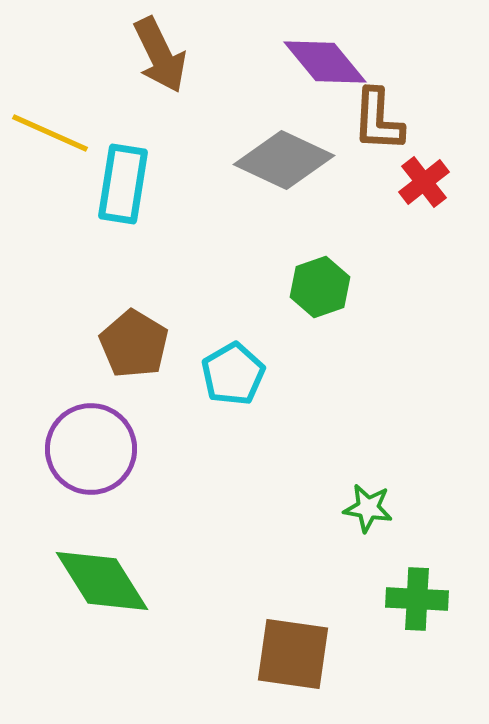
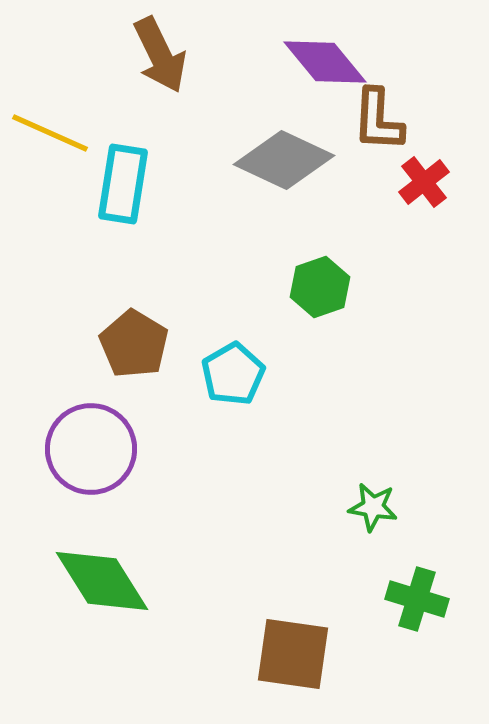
green star: moved 5 px right, 1 px up
green cross: rotated 14 degrees clockwise
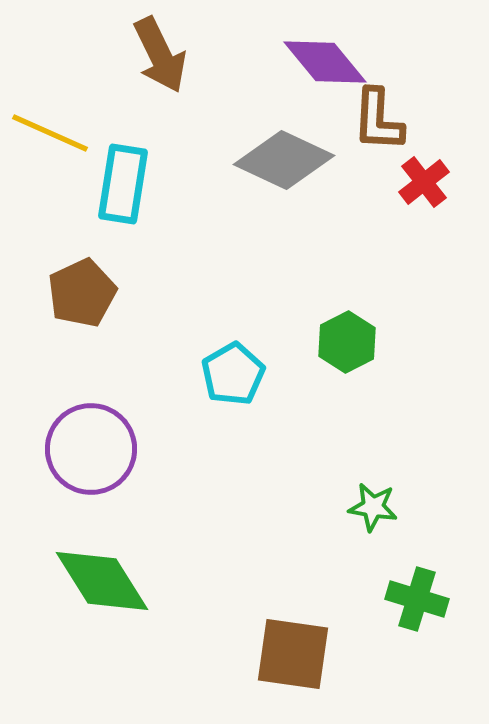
green hexagon: moved 27 px right, 55 px down; rotated 8 degrees counterclockwise
brown pentagon: moved 52 px left, 51 px up; rotated 16 degrees clockwise
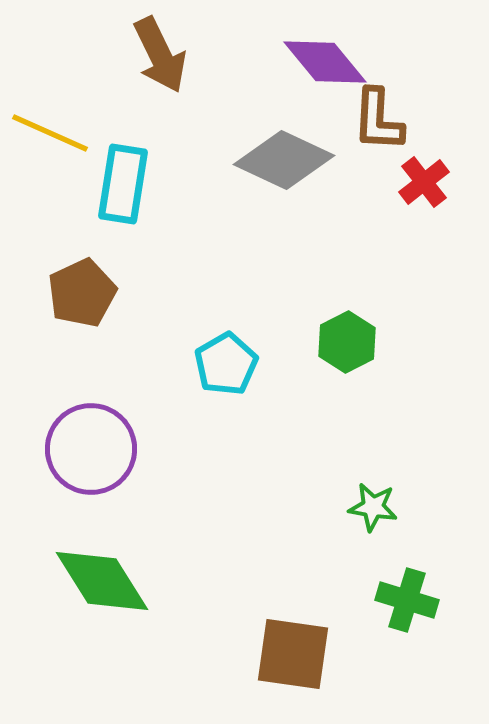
cyan pentagon: moved 7 px left, 10 px up
green cross: moved 10 px left, 1 px down
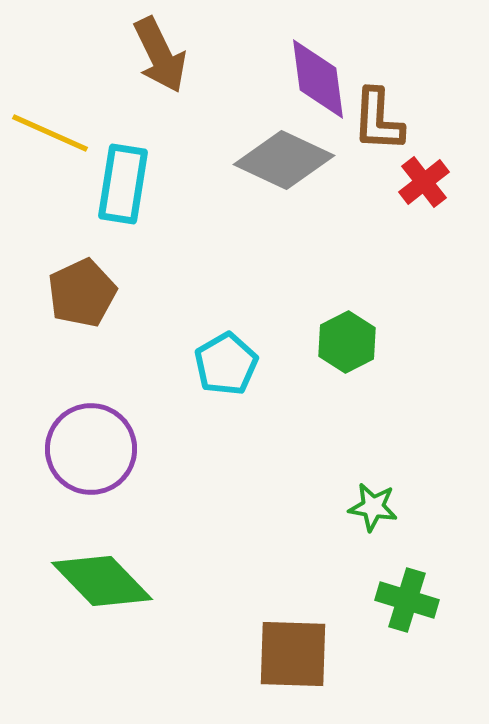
purple diamond: moved 7 px left, 17 px down; rotated 32 degrees clockwise
green diamond: rotated 12 degrees counterclockwise
brown square: rotated 6 degrees counterclockwise
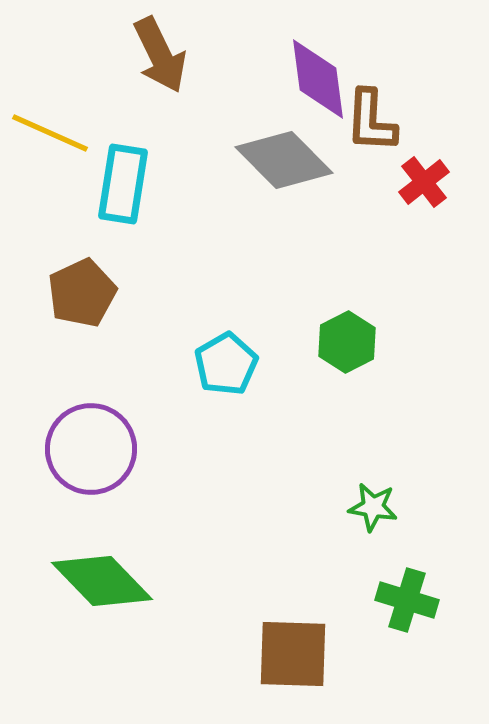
brown L-shape: moved 7 px left, 1 px down
gray diamond: rotated 20 degrees clockwise
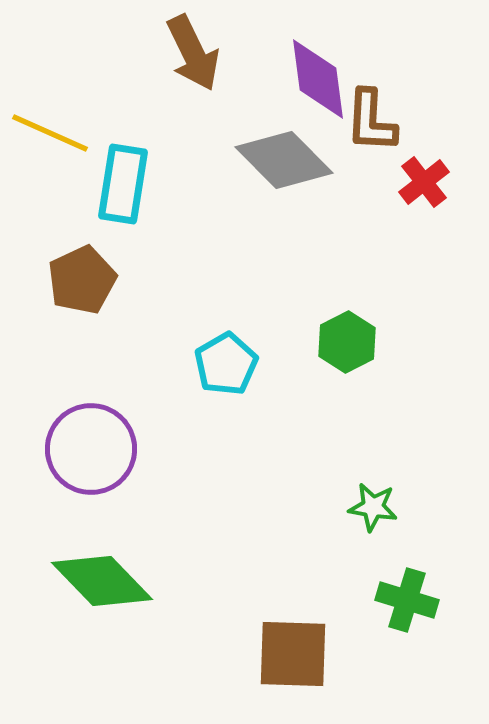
brown arrow: moved 33 px right, 2 px up
brown pentagon: moved 13 px up
